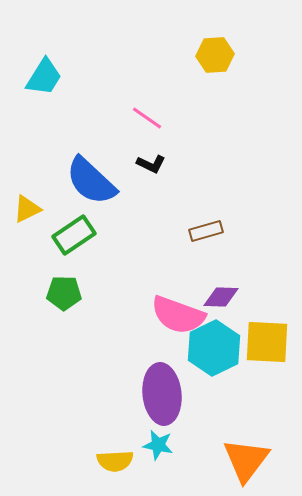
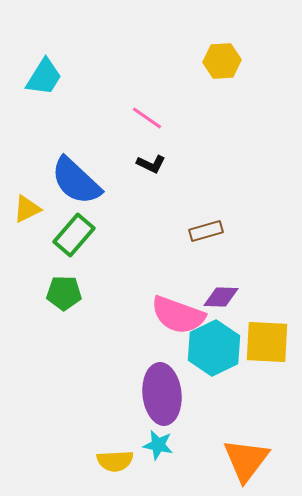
yellow hexagon: moved 7 px right, 6 px down
blue semicircle: moved 15 px left
green rectangle: rotated 15 degrees counterclockwise
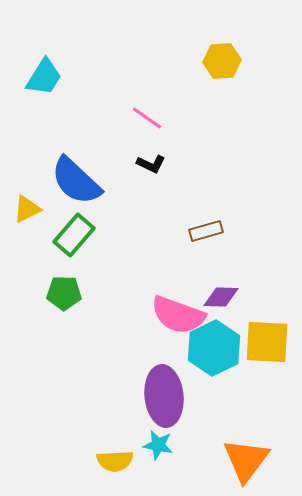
purple ellipse: moved 2 px right, 2 px down
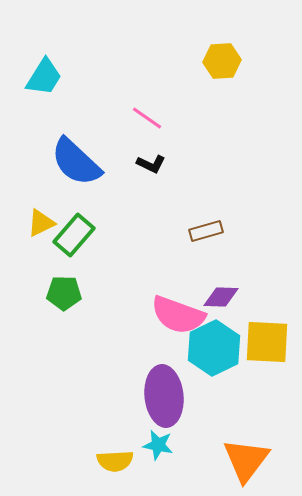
blue semicircle: moved 19 px up
yellow triangle: moved 14 px right, 14 px down
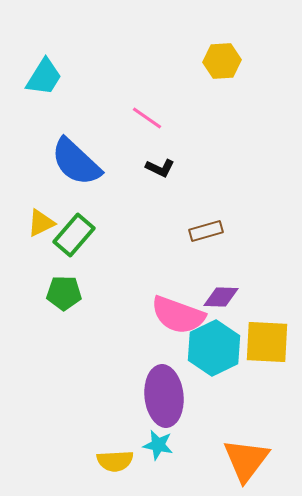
black L-shape: moved 9 px right, 4 px down
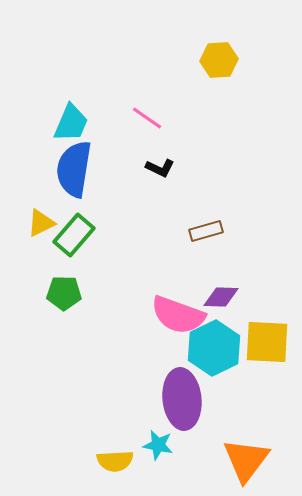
yellow hexagon: moved 3 px left, 1 px up
cyan trapezoid: moved 27 px right, 46 px down; rotated 9 degrees counterclockwise
blue semicircle: moved 2 px left, 7 px down; rotated 56 degrees clockwise
purple ellipse: moved 18 px right, 3 px down
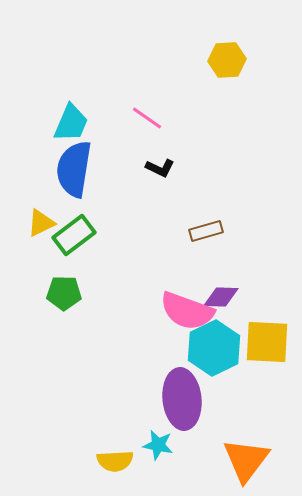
yellow hexagon: moved 8 px right
green rectangle: rotated 12 degrees clockwise
pink semicircle: moved 9 px right, 4 px up
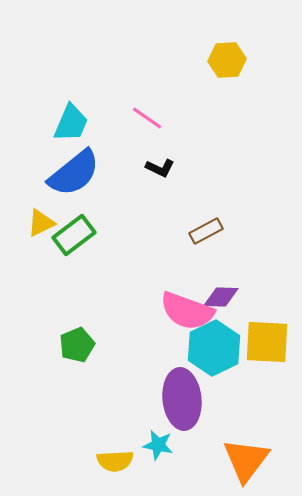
blue semicircle: moved 4 px down; rotated 138 degrees counterclockwise
brown rectangle: rotated 12 degrees counterclockwise
green pentagon: moved 13 px right, 52 px down; rotated 24 degrees counterclockwise
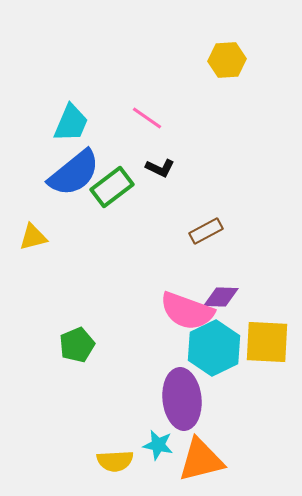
yellow triangle: moved 8 px left, 14 px down; rotated 12 degrees clockwise
green rectangle: moved 38 px right, 48 px up
orange triangle: moved 45 px left; rotated 39 degrees clockwise
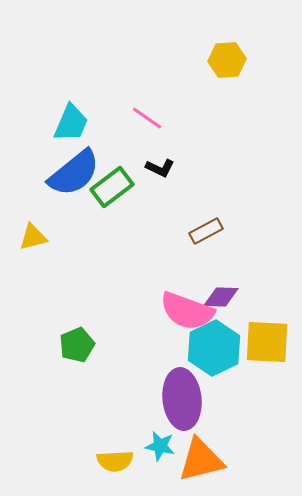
cyan star: moved 2 px right, 1 px down
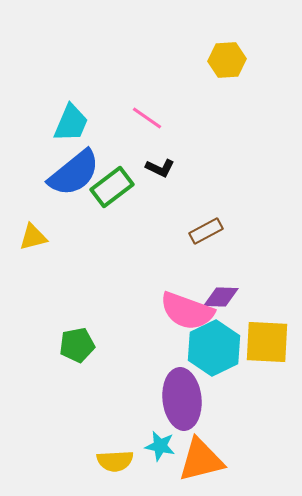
green pentagon: rotated 12 degrees clockwise
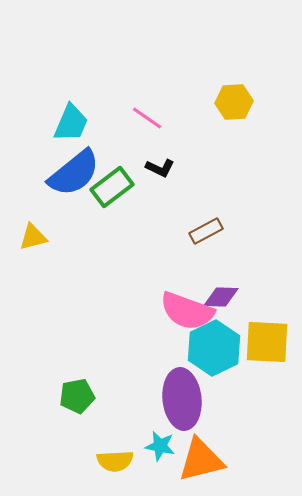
yellow hexagon: moved 7 px right, 42 px down
green pentagon: moved 51 px down
